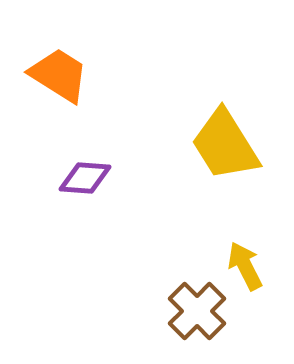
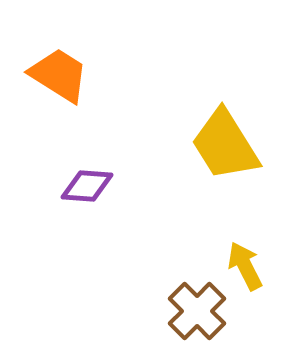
purple diamond: moved 2 px right, 8 px down
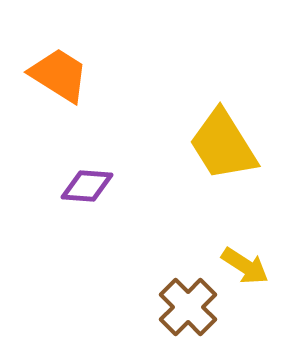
yellow trapezoid: moved 2 px left
yellow arrow: rotated 150 degrees clockwise
brown cross: moved 9 px left, 4 px up
